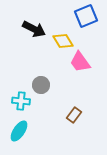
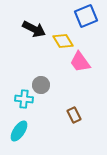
cyan cross: moved 3 px right, 2 px up
brown rectangle: rotated 63 degrees counterclockwise
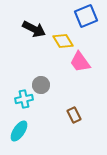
cyan cross: rotated 18 degrees counterclockwise
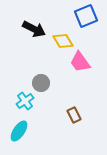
gray circle: moved 2 px up
cyan cross: moved 1 px right, 2 px down; rotated 24 degrees counterclockwise
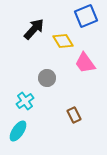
black arrow: rotated 75 degrees counterclockwise
pink trapezoid: moved 5 px right, 1 px down
gray circle: moved 6 px right, 5 px up
cyan ellipse: moved 1 px left
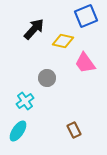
yellow diamond: rotated 45 degrees counterclockwise
brown rectangle: moved 15 px down
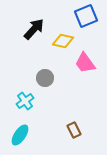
gray circle: moved 2 px left
cyan ellipse: moved 2 px right, 4 px down
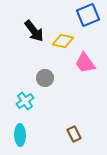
blue square: moved 2 px right, 1 px up
black arrow: moved 2 px down; rotated 100 degrees clockwise
brown rectangle: moved 4 px down
cyan ellipse: rotated 35 degrees counterclockwise
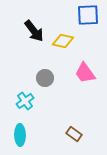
blue square: rotated 20 degrees clockwise
pink trapezoid: moved 10 px down
brown rectangle: rotated 28 degrees counterclockwise
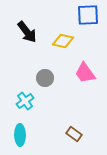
black arrow: moved 7 px left, 1 px down
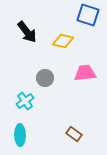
blue square: rotated 20 degrees clockwise
pink trapezoid: rotated 120 degrees clockwise
